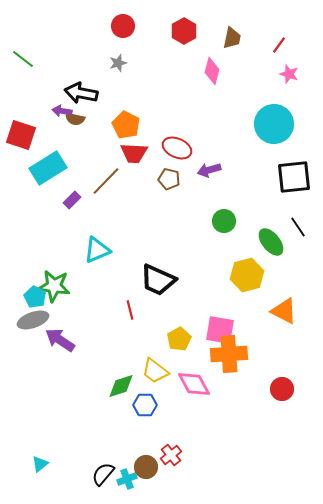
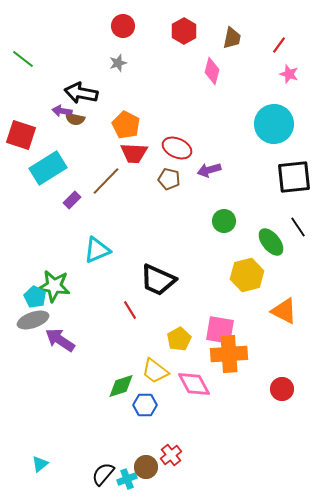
red line at (130, 310): rotated 18 degrees counterclockwise
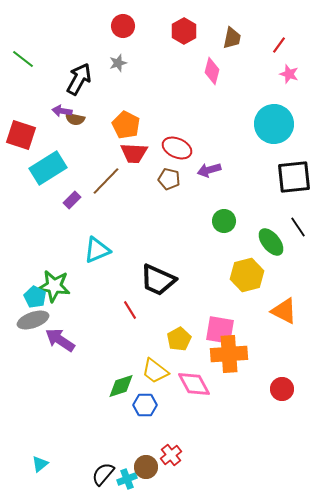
black arrow at (81, 93): moved 2 px left, 14 px up; rotated 108 degrees clockwise
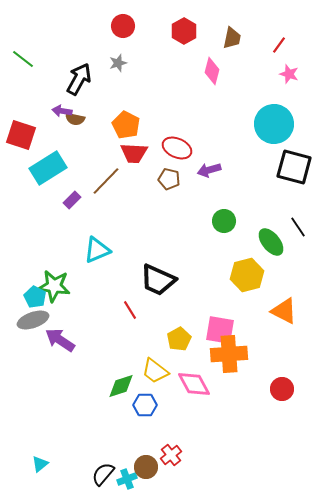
black square at (294, 177): moved 10 px up; rotated 21 degrees clockwise
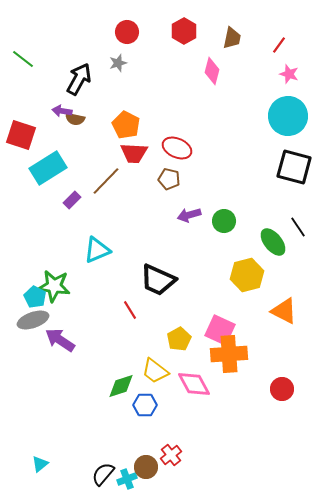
red circle at (123, 26): moved 4 px right, 6 px down
cyan circle at (274, 124): moved 14 px right, 8 px up
purple arrow at (209, 170): moved 20 px left, 45 px down
green ellipse at (271, 242): moved 2 px right
pink square at (220, 330): rotated 16 degrees clockwise
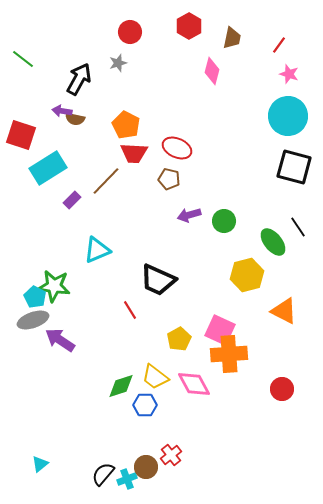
red hexagon at (184, 31): moved 5 px right, 5 px up
red circle at (127, 32): moved 3 px right
yellow trapezoid at (155, 371): moved 6 px down
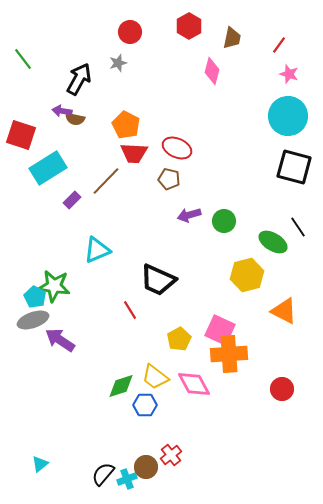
green line at (23, 59): rotated 15 degrees clockwise
green ellipse at (273, 242): rotated 20 degrees counterclockwise
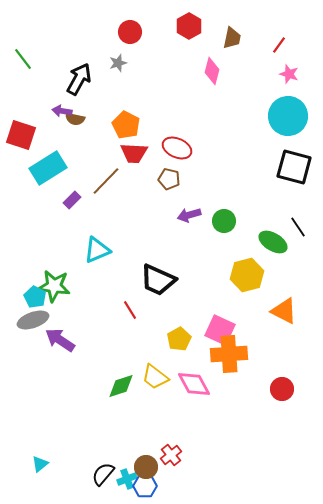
blue hexagon at (145, 405): moved 81 px down
